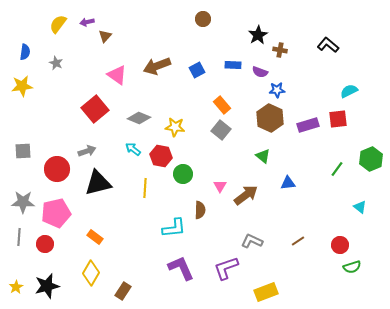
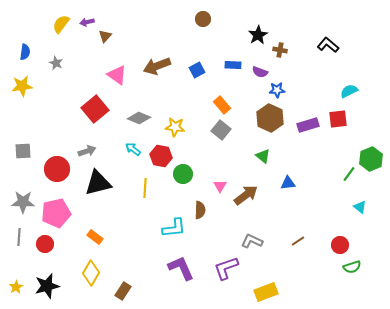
yellow semicircle at (58, 24): moved 3 px right
green line at (337, 169): moved 12 px right, 5 px down
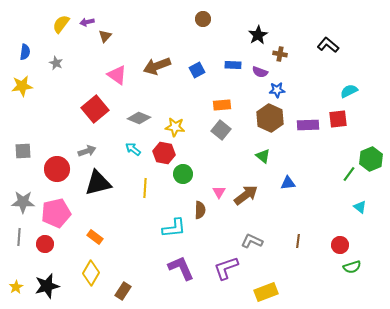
brown cross at (280, 50): moved 4 px down
orange rectangle at (222, 105): rotated 54 degrees counterclockwise
purple rectangle at (308, 125): rotated 15 degrees clockwise
red hexagon at (161, 156): moved 3 px right, 3 px up
pink triangle at (220, 186): moved 1 px left, 6 px down
brown line at (298, 241): rotated 48 degrees counterclockwise
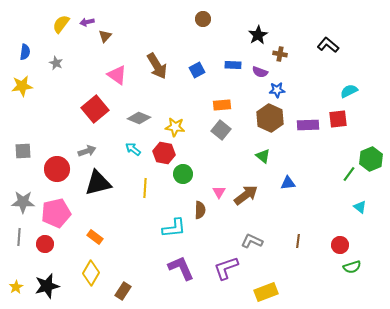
brown arrow at (157, 66): rotated 100 degrees counterclockwise
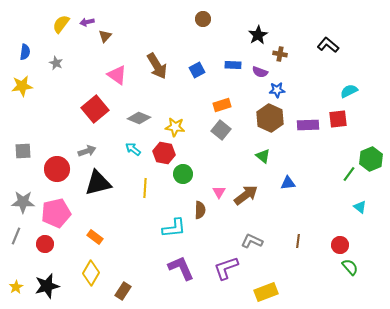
orange rectangle at (222, 105): rotated 12 degrees counterclockwise
gray line at (19, 237): moved 3 px left, 1 px up; rotated 18 degrees clockwise
green semicircle at (352, 267): moved 2 px left; rotated 114 degrees counterclockwise
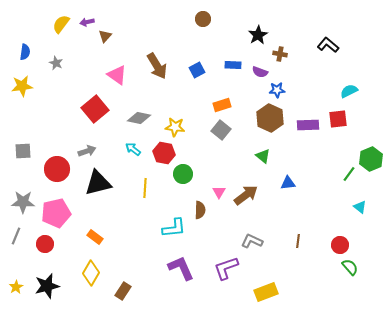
gray diamond at (139, 118): rotated 10 degrees counterclockwise
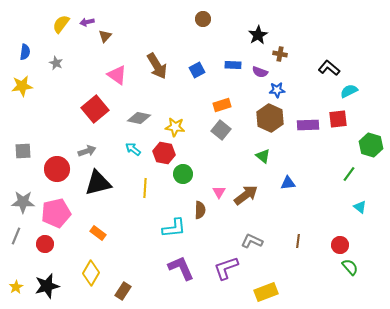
black L-shape at (328, 45): moved 1 px right, 23 px down
green hexagon at (371, 159): moved 14 px up; rotated 20 degrees counterclockwise
orange rectangle at (95, 237): moved 3 px right, 4 px up
